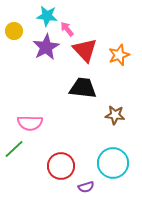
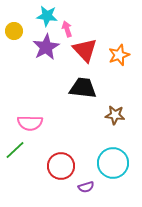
pink arrow: rotated 21 degrees clockwise
green line: moved 1 px right, 1 px down
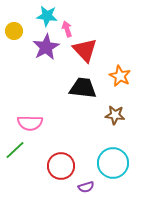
orange star: moved 1 px right, 21 px down; rotated 25 degrees counterclockwise
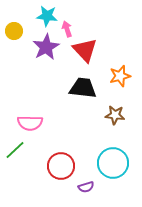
orange star: rotated 30 degrees clockwise
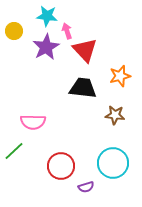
pink arrow: moved 2 px down
pink semicircle: moved 3 px right, 1 px up
green line: moved 1 px left, 1 px down
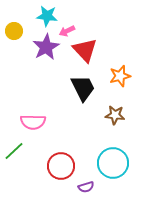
pink arrow: rotated 98 degrees counterclockwise
black trapezoid: rotated 56 degrees clockwise
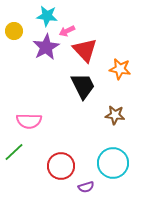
orange star: moved 7 px up; rotated 25 degrees clockwise
black trapezoid: moved 2 px up
pink semicircle: moved 4 px left, 1 px up
green line: moved 1 px down
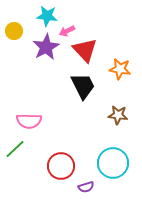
brown star: moved 3 px right
green line: moved 1 px right, 3 px up
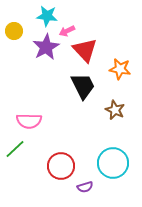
brown star: moved 3 px left, 5 px up; rotated 18 degrees clockwise
purple semicircle: moved 1 px left
